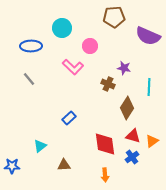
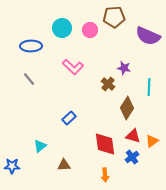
pink circle: moved 16 px up
brown cross: rotated 16 degrees clockwise
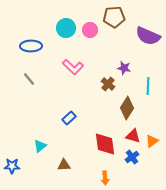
cyan circle: moved 4 px right
cyan line: moved 1 px left, 1 px up
orange arrow: moved 3 px down
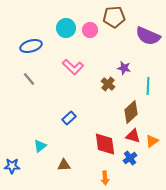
blue ellipse: rotated 15 degrees counterclockwise
brown diamond: moved 4 px right, 4 px down; rotated 15 degrees clockwise
blue cross: moved 2 px left, 1 px down
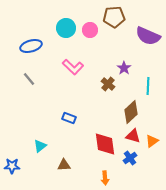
purple star: rotated 24 degrees clockwise
blue rectangle: rotated 64 degrees clockwise
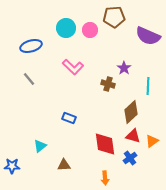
brown cross: rotated 24 degrees counterclockwise
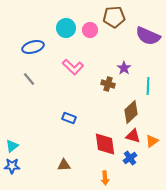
blue ellipse: moved 2 px right, 1 px down
cyan triangle: moved 28 px left
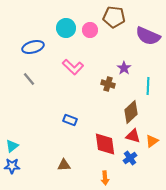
brown pentagon: rotated 10 degrees clockwise
blue rectangle: moved 1 px right, 2 px down
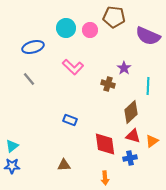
blue cross: rotated 24 degrees clockwise
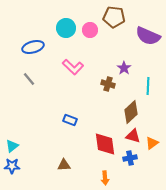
orange triangle: moved 2 px down
